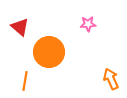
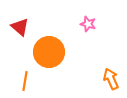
pink star: rotated 21 degrees clockwise
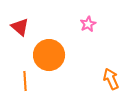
pink star: rotated 28 degrees clockwise
orange circle: moved 3 px down
orange line: rotated 12 degrees counterclockwise
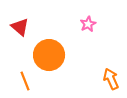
orange line: rotated 18 degrees counterclockwise
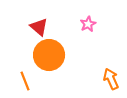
red triangle: moved 19 px right
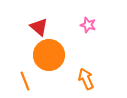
pink star: moved 1 px down; rotated 28 degrees counterclockwise
orange arrow: moved 25 px left
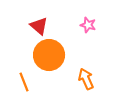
red triangle: moved 1 px up
orange line: moved 1 px left, 1 px down
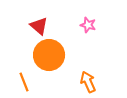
orange arrow: moved 2 px right, 3 px down
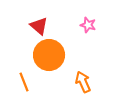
orange arrow: moved 5 px left
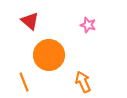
red triangle: moved 9 px left, 5 px up
